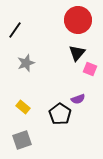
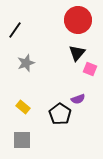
gray square: rotated 18 degrees clockwise
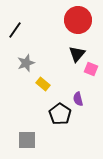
black triangle: moved 1 px down
pink square: moved 1 px right
purple semicircle: rotated 96 degrees clockwise
yellow rectangle: moved 20 px right, 23 px up
gray square: moved 5 px right
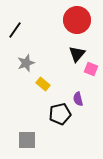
red circle: moved 1 px left
black pentagon: rotated 25 degrees clockwise
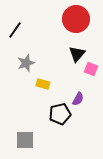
red circle: moved 1 px left, 1 px up
yellow rectangle: rotated 24 degrees counterclockwise
purple semicircle: rotated 136 degrees counterclockwise
gray square: moved 2 px left
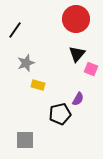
yellow rectangle: moved 5 px left, 1 px down
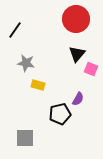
gray star: rotated 30 degrees clockwise
gray square: moved 2 px up
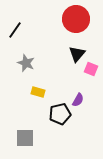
gray star: rotated 12 degrees clockwise
yellow rectangle: moved 7 px down
purple semicircle: moved 1 px down
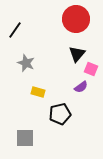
purple semicircle: moved 3 px right, 13 px up; rotated 24 degrees clockwise
